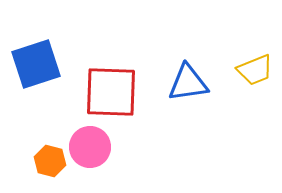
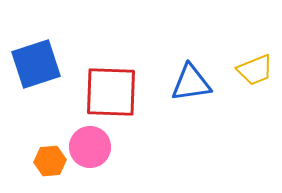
blue triangle: moved 3 px right
orange hexagon: rotated 20 degrees counterclockwise
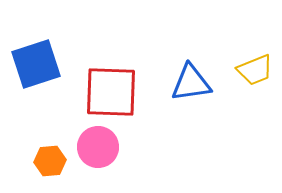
pink circle: moved 8 px right
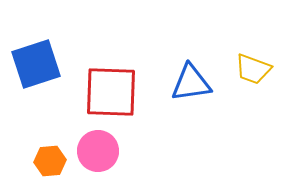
yellow trapezoid: moved 2 px left, 1 px up; rotated 42 degrees clockwise
pink circle: moved 4 px down
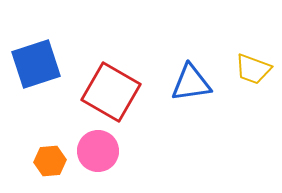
red square: rotated 28 degrees clockwise
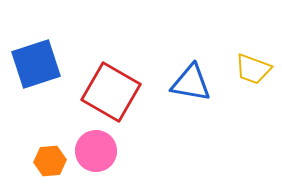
blue triangle: rotated 18 degrees clockwise
pink circle: moved 2 px left
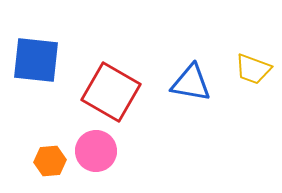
blue square: moved 4 px up; rotated 24 degrees clockwise
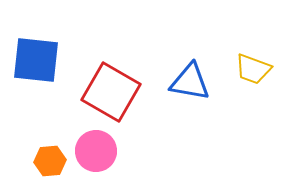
blue triangle: moved 1 px left, 1 px up
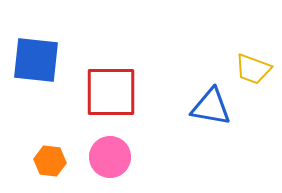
blue triangle: moved 21 px right, 25 px down
red square: rotated 30 degrees counterclockwise
pink circle: moved 14 px right, 6 px down
orange hexagon: rotated 12 degrees clockwise
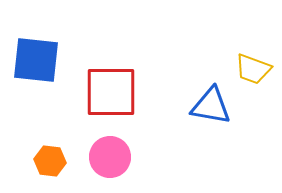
blue triangle: moved 1 px up
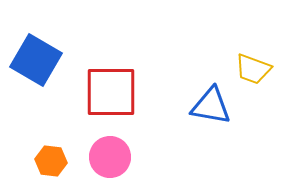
blue square: rotated 24 degrees clockwise
orange hexagon: moved 1 px right
